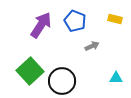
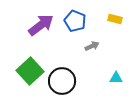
purple arrow: rotated 20 degrees clockwise
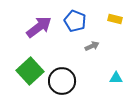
purple arrow: moved 2 px left, 2 px down
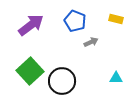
yellow rectangle: moved 1 px right
purple arrow: moved 8 px left, 2 px up
gray arrow: moved 1 px left, 4 px up
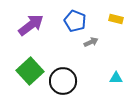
black circle: moved 1 px right
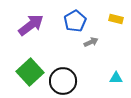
blue pentagon: rotated 20 degrees clockwise
green square: moved 1 px down
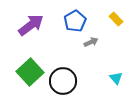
yellow rectangle: rotated 32 degrees clockwise
cyan triangle: rotated 48 degrees clockwise
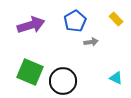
purple arrow: rotated 20 degrees clockwise
gray arrow: rotated 16 degrees clockwise
green square: rotated 24 degrees counterclockwise
cyan triangle: rotated 24 degrees counterclockwise
